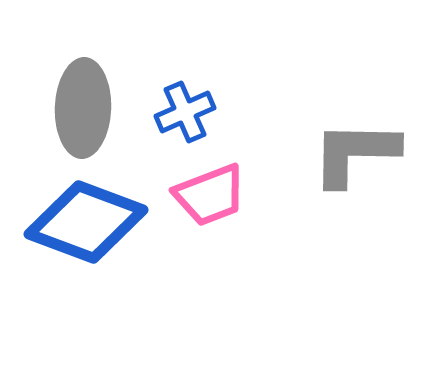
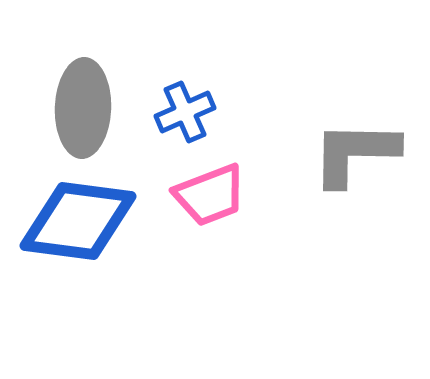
blue diamond: moved 8 px left, 1 px up; rotated 13 degrees counterclockwise
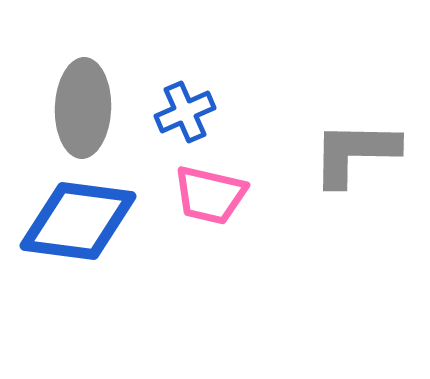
pink trapezoid: rotated 34 degrees clockwise
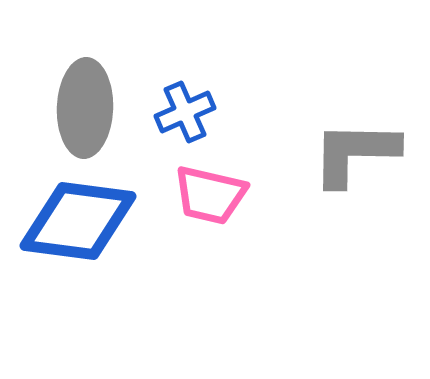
gray ellipse: moved 2 px right
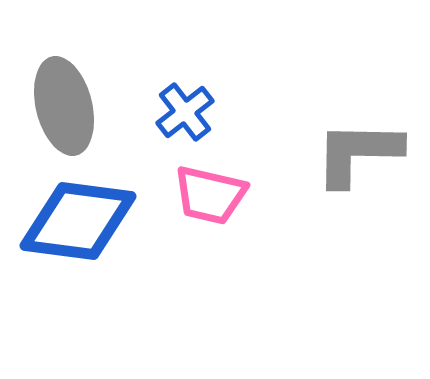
gray ellipse: moved 21 px left, 2 px up; rotated 16 degrees counterclockwise
blue cross: rotated 14 degrees counterclockwise
gray L-shape: moved 3 px right
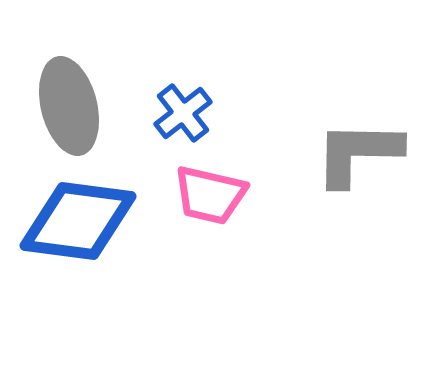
gray ellipse: moved 5 px right
blue cross: moved 2 px left, 1 px down
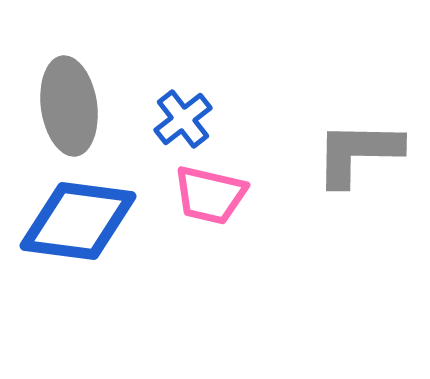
gray ellipse: rotated 6 degrees clockwise
blue cross: moved 6 px down
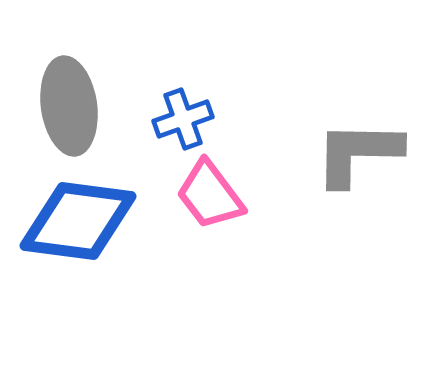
blue cross: rotated 18 degrees clockwise
pink trapezoid: rotated 40 degrees clockwise
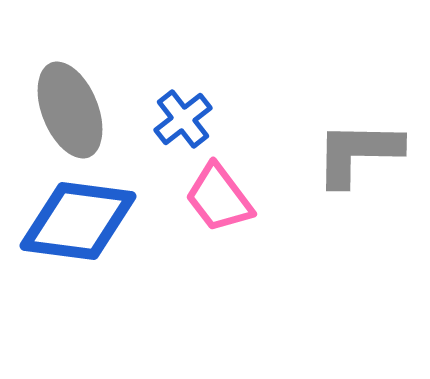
gray ellipse: moved 1 px right, 4 px down; rotated 14 degrees counterclockwise
blue cross: rotated 18 degrees counterclockwise
pink trapezoid: moved 9 px right, 3 px down
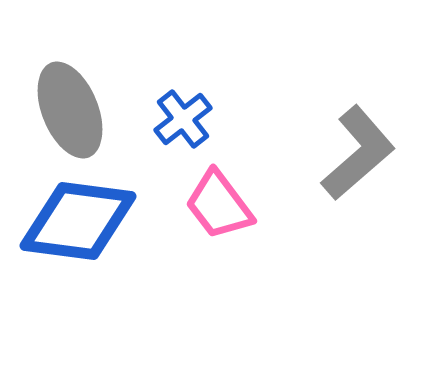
gray L-shape: rotated 138 degrees clockwise
pink trapezoid: moved 7 px down
